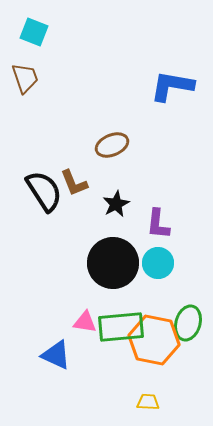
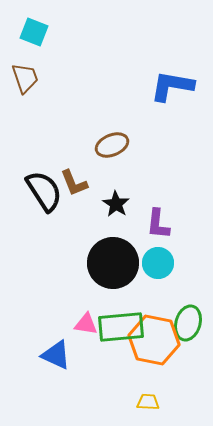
black star: rotated 12 degrees counterclockwise
pink triangle: moved 1 px right, 2 px down
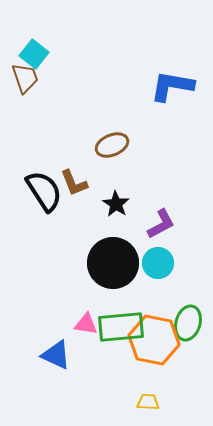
cyan square: moved 22 px down; rotated 16 degrees clockwise
purple L-shape: moved 3 px right; rotated 124 degrees counterclockwise
